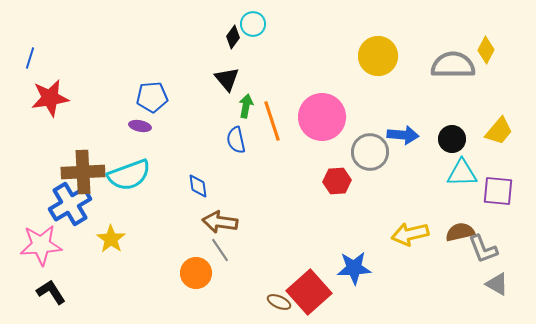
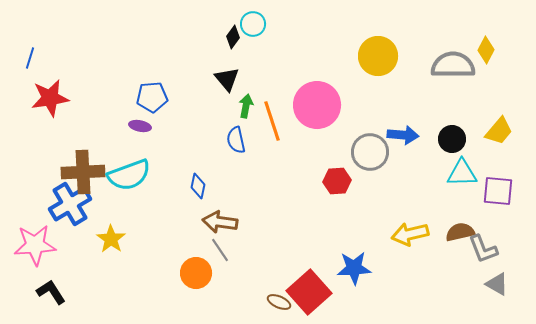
pink circle: moved 5 px left, 12 px up
blue diamond: rotated 20 degrees clockwise
pink star: moved 6 px left
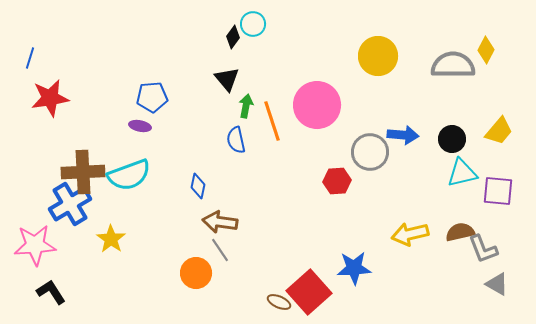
cyan triangle: rotated 12 degrees counterclockwise
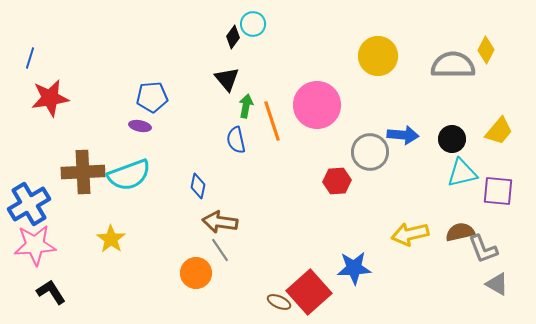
blue cross: moved 41 px left
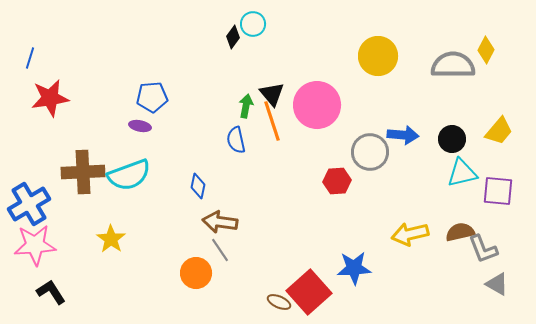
black triangle: moved 45 px right, 15 px down
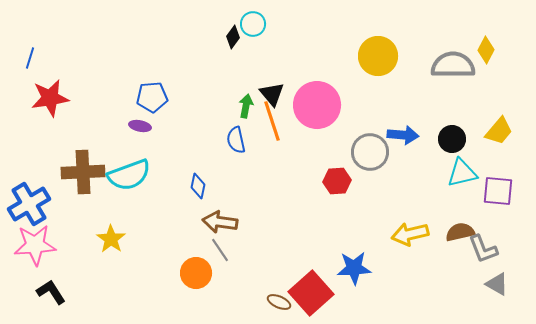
red square: moved 2 px right, 1 px down
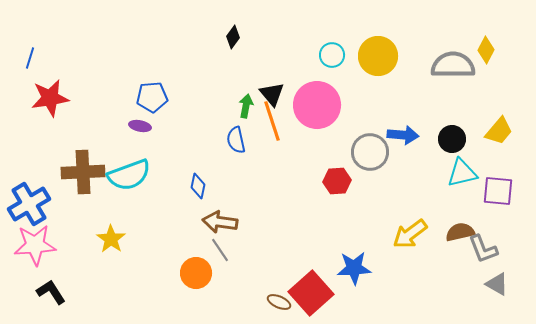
cyan circle: moved 79 px right, 31 px down
yellow arrow: rotated 24 degrees counterclockwise
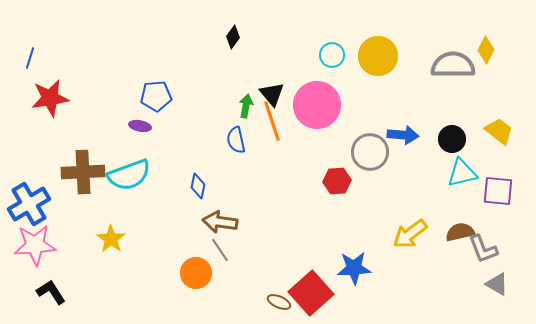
blue pentagon: moved 4 px right, 1 px up
yellow trapezoid: rotated 92 degrees counterclockwise
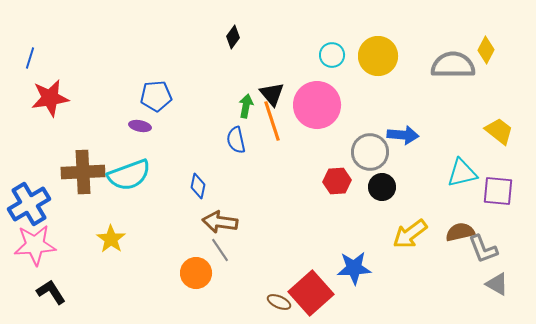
black circle: moved 70 px left, 48 px down
